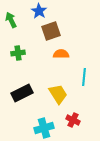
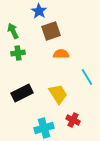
green arrow: moved 2 px right, 11 px down
cyan line: moved 3 px right; rotated 36 degrees counterclockwise
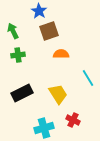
brown square: moved 2 px left
green cross: moved 2 px down
cyan line: moved 1 px right, 1 px down
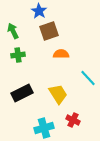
cyan line: rotated 12 degrees counterclockwise
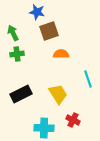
blue star: moved 2 px left, 1 px down; rotated 21 degrees counterclockwise
green arrow: moved 2 px down
green cross: moved 1 px left, 1 px up
cyan line: moved 1 px down; rotated 24 degrees clockwise
black rectangle: moved 1 px left, 1 px down
cyan cross: rotated 18 degrees clockwise
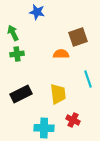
brown square: moved 29 px right, 6 px down
yellow trapezoid: rotated 25 degrees clockwise
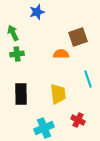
blue star: rotated 28 degrees counterclockwise
black rectangle: rotated 65 degrees counterclockwise
red cross: moved 5 px right
cyan cross: rotated 24 degrees counterclockwise
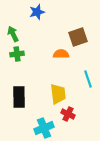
green arrow: moved 1 px down
black rectangle: moved 2 px left, 3 px down
red cross: moved 10 px left, 6 px up
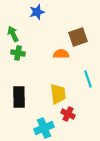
green cross: moved 1 px right, 1 px up; rotated 16 degrees clockwise
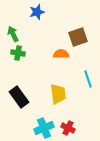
black rectangle: rotated 35 degrees counterclockwise
red cross: moved 14 px down
